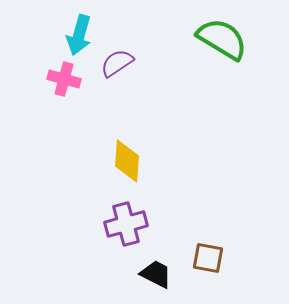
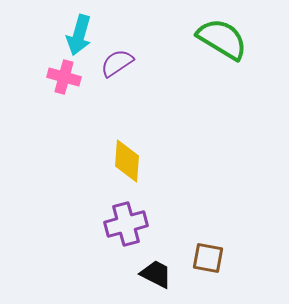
pink cross: moved 2 px up
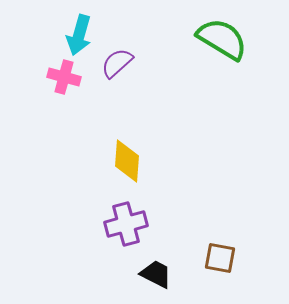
purple semicircle: rotated 8 degrees counterclockwise
brown square: moved 12 px right
